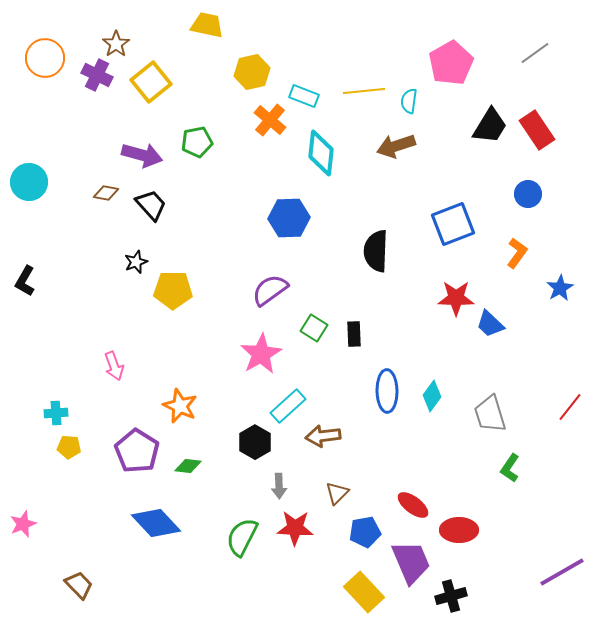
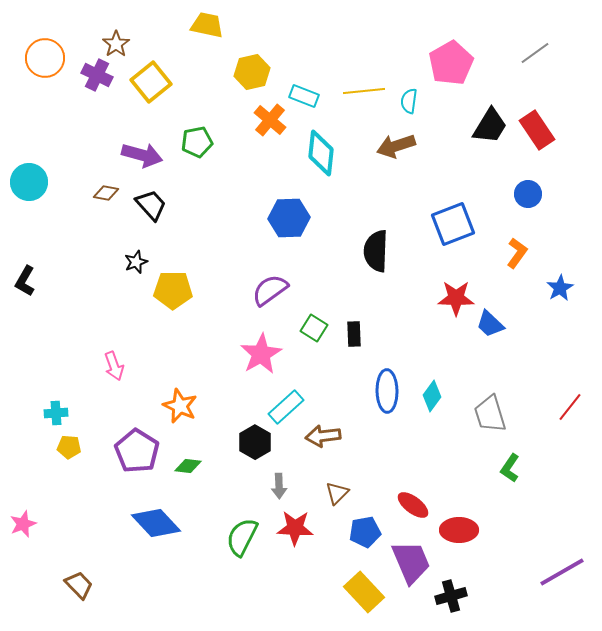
cyan rectangle at (288, 406): moved 2 px left, 1 px down
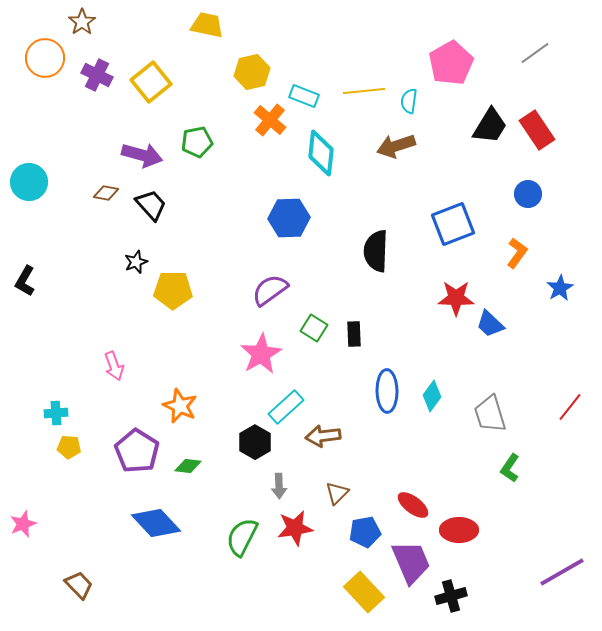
brown star at (116, 44): moved 34 px left, 22 px up
red star at (295, 528): rotated 12 degrees counterclockwise
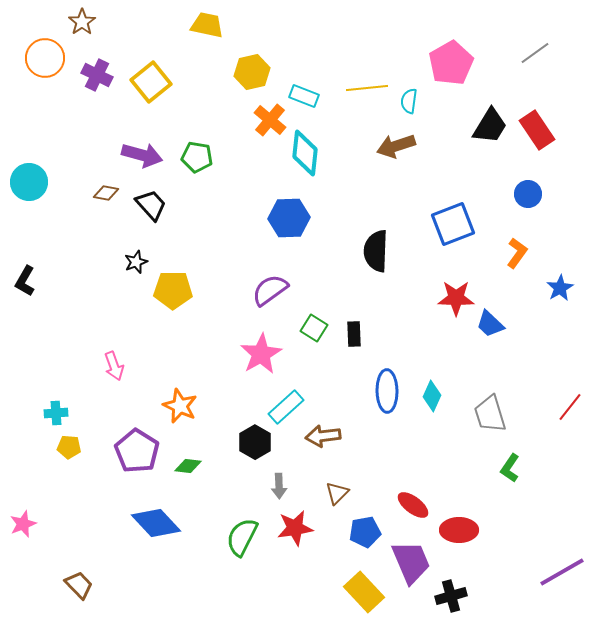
yellow line at (364, 91): moved 3 px right, 3 px up
green pentagon at (197, 142): moved 15 px down; rotated 20 degrees clockwise
cyan diamond at (321, 153): moved 16 px left
cyan diamond at (432, 396): rotated 12 degrees counterclockwise
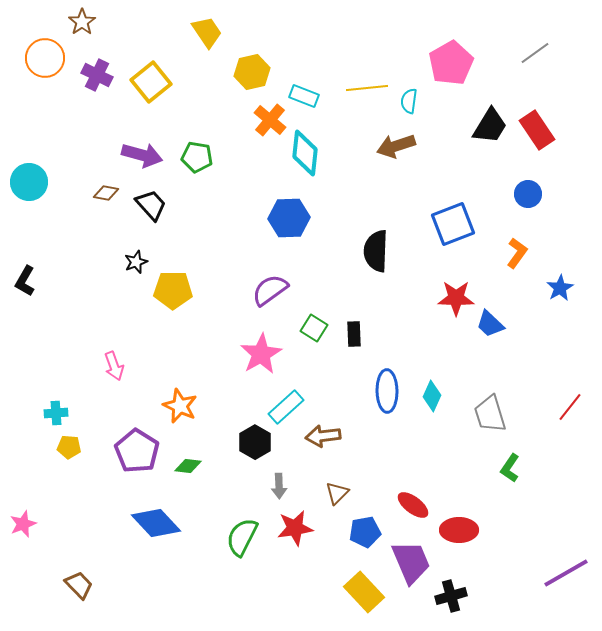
yellow trapezoid at (207, 25): moved 7 px down; rotated 44 degrees clockwise
purple line at (562, 572): moved 4 px right, 1 px down
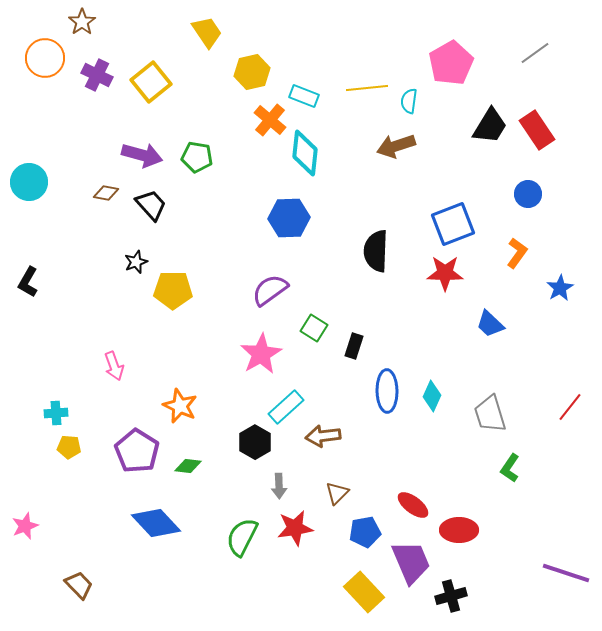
black L-shape at (25, 281): moved 3 px right, 1 px down
red star at (456, 298): moved 11 px left, 25 px up
black rectangle at (354, 334): moved 12 px down; rotated 20 degrees clockwise
pink star at (23, 524): moved 2 px right, 2 px down
purple line at (566, 573): rotated 48 degrees clockwise
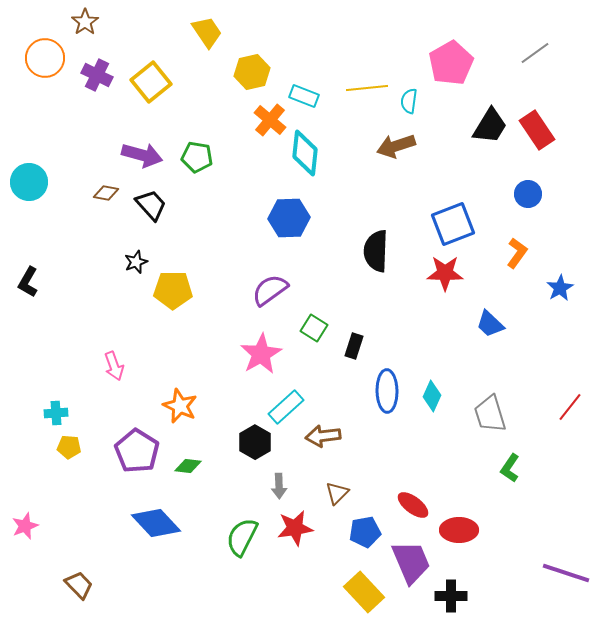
brown star at (82, 22): moved 3 px right
black cross at (451, 596): rotated 16 degrees clockwise
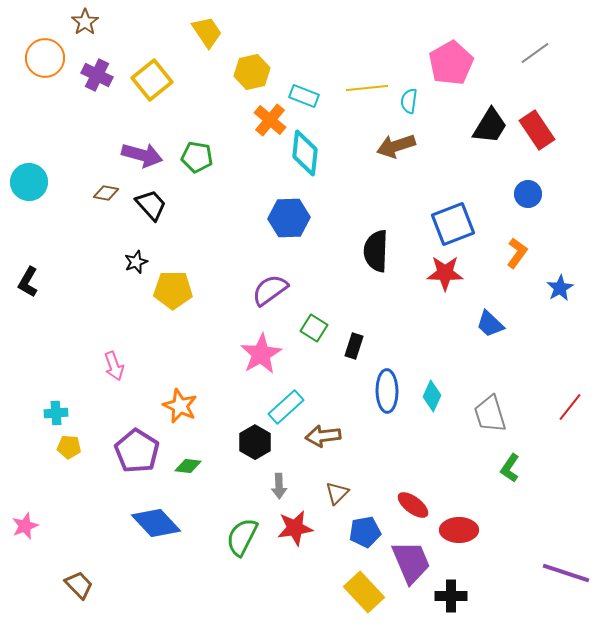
yellow square at (151, 82): moved 1 px right, 2 px up
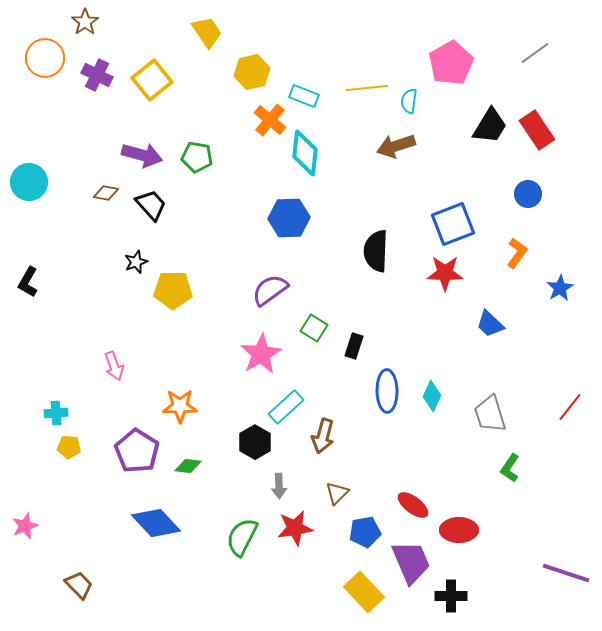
orange star at (180, 406): rotated 24 degrees counterclockwise
brown arrow at (323, 436): rotated 68 degrees counterclockwise
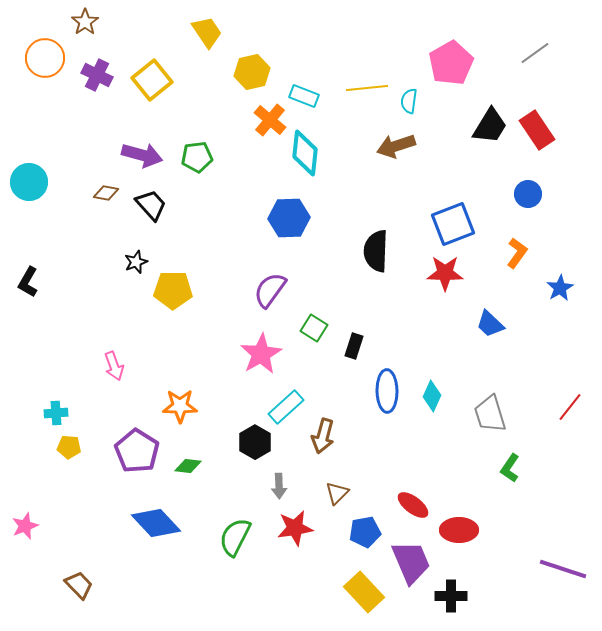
green pentagon at (197, 157): rotated 16 degrees counterclockwise
purple semicircle at (270, 290): rotated 18 degrees counterclockwise
green semicircle at (242, 537): moved 7 px left
purple line at (566, 573): moved 3 px left, 4 px up
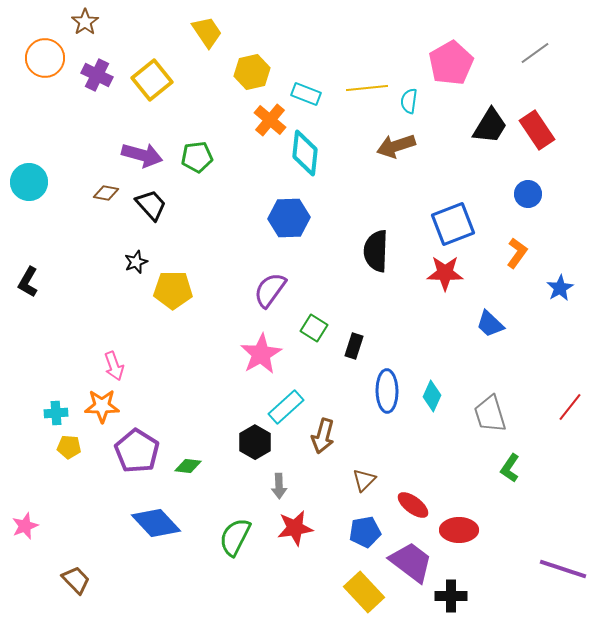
cyan rectangle at (304, 96): moved 2 px right, 2 px up
orange star at (180, 406): moved 78 px left
brown triangle at (337, 493): moved 27 px right, 13 px up
purple trapezoid at (411, 562): rotated 30 degrees counterclockwise
brown trapezoid at (79, 585): moved 3 px left, 5 px up
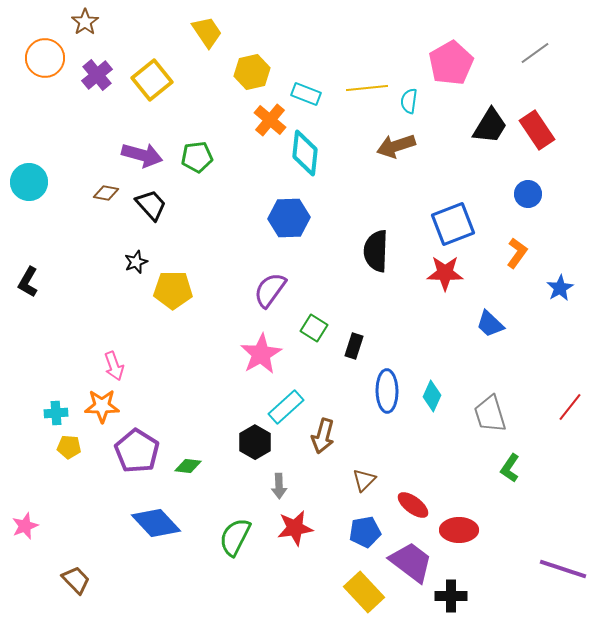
purple cross at (97, 75): rotated 24 degrees clockwise
